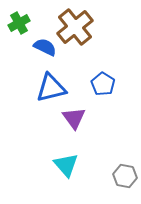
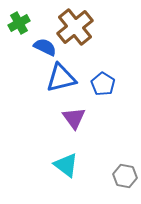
blue triangle: moved 10 px right, 10 px up
cyan triangle: rotated 12 degrees counterclockwise
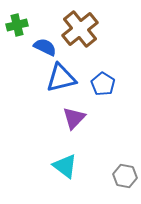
green cross: moved 2 px left, 2 px down; rotated 15 degrees clockwise
brown cross: moved 5 px right, 2 px down
purple triangle: rotated 20 degrees clockwise
cyan triangle: moved 1 px left, 1 px down
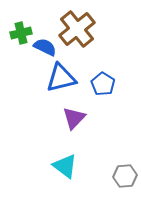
green cross: moved 4 px right, 8 px down
brown cross: moved 3 px left
gray hexagon: rotated 15 degrees counterclockwise
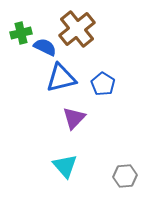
cyan triangle: rotated 12 degrees clockwise
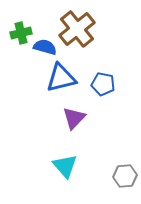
blue semicircle: rotated 10 degrees counterclockwise
blue pentagon: rotated 20 degrees counterclockwise
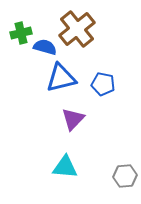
purple triangle: moved 1 px left, 1 px down
cyan triangle: moved 1 px down; rotated 44 degrees counterclockwise
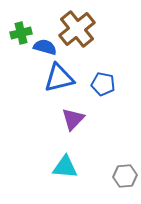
blue triangle: moved 2 px left
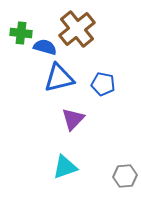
green cross: rotated 20 degrees clockwise
cyan triangle: rotated 24 degrees counterclockwise
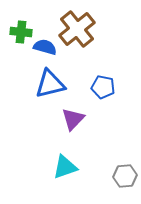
green cross: moved 1 px up
blue triangle: moved 9 px left, 6 px down
blue pentagon: moved 3 px down
